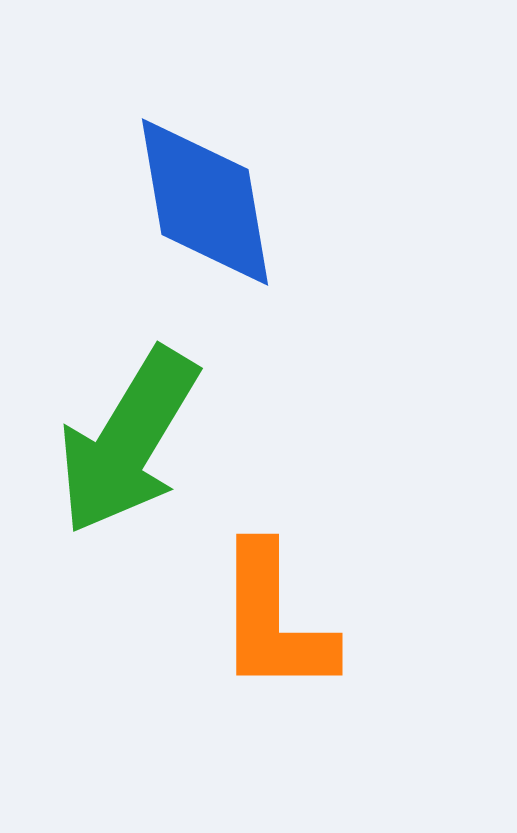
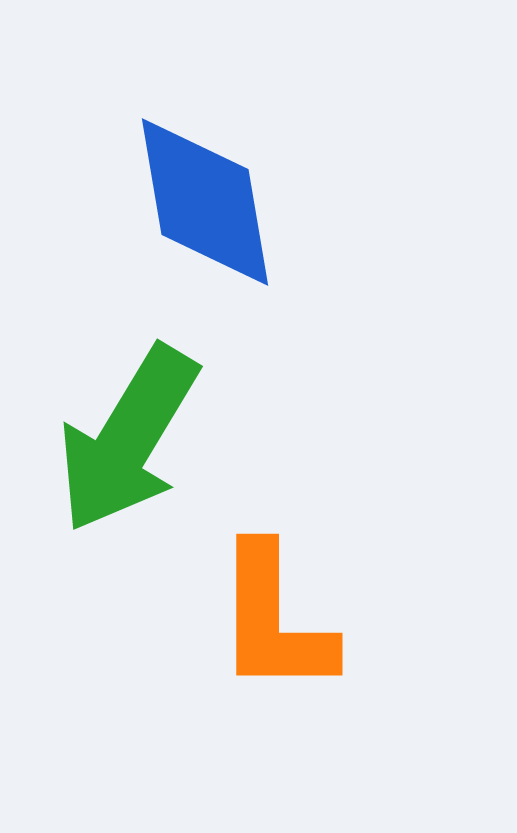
green arrow: moved 2 px up
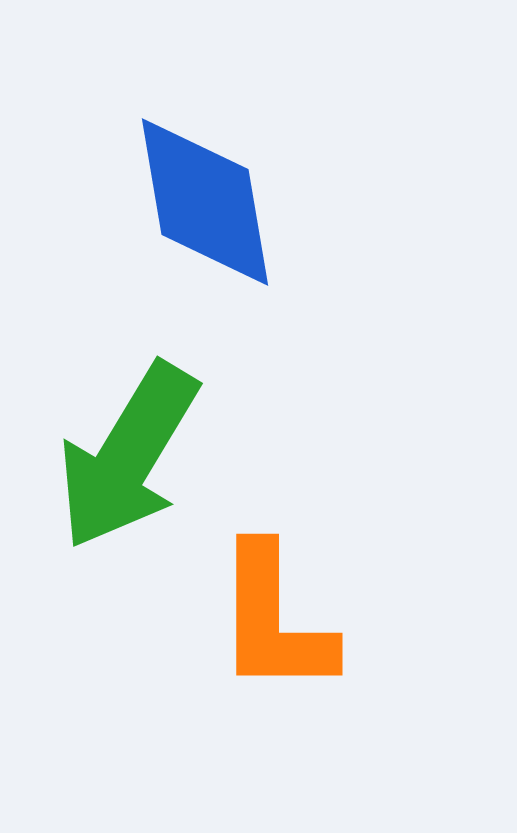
green arrow: moved 17 px down
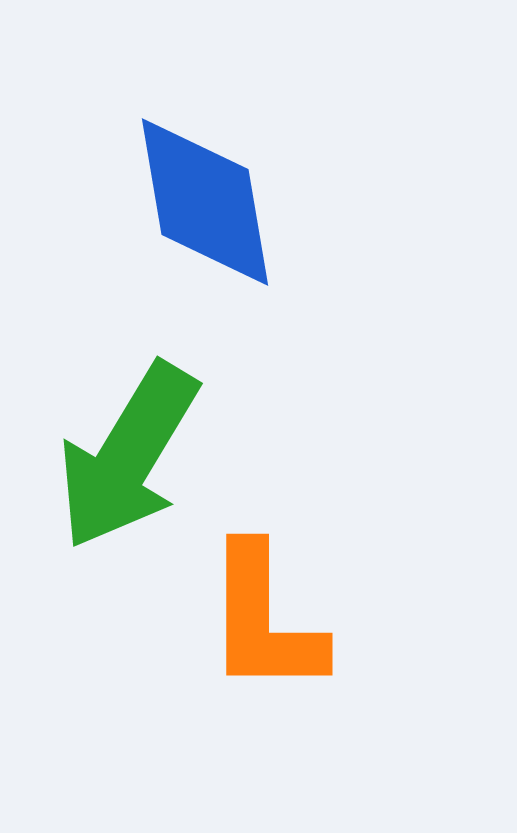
orange L-shape: moved 10 px left
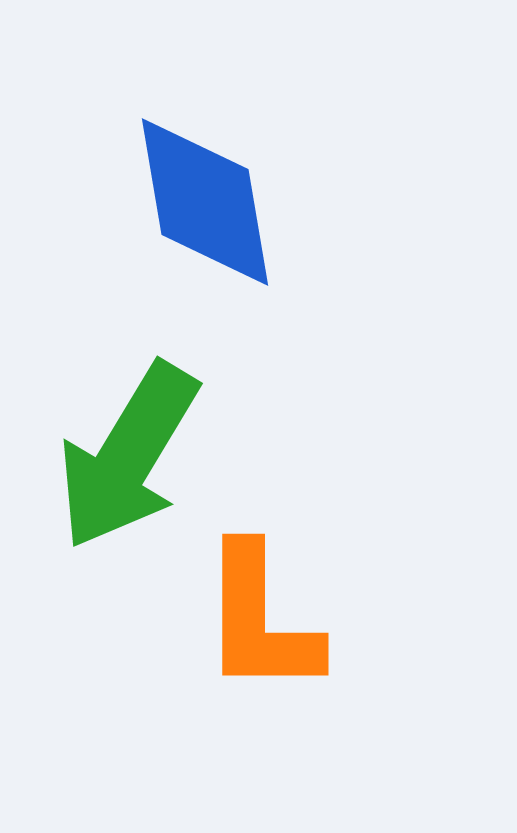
orange L-shape: moved 4 px left
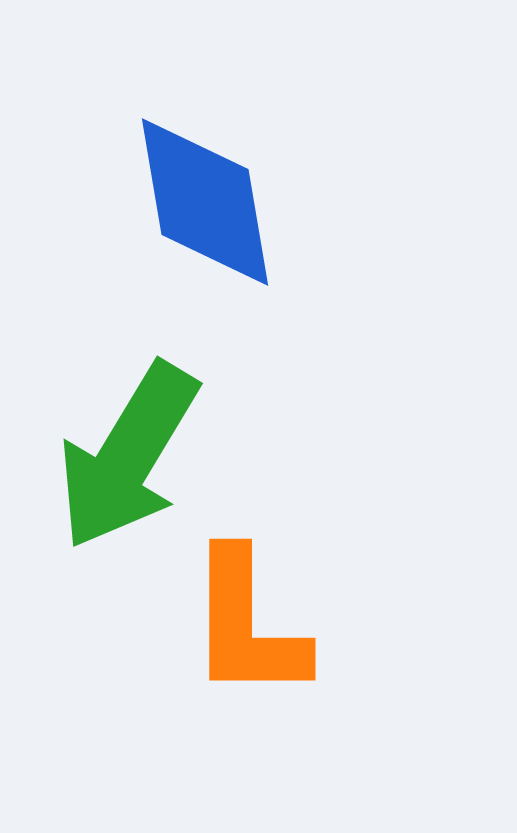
orange L-shape: moved 13 px left, 5 px down
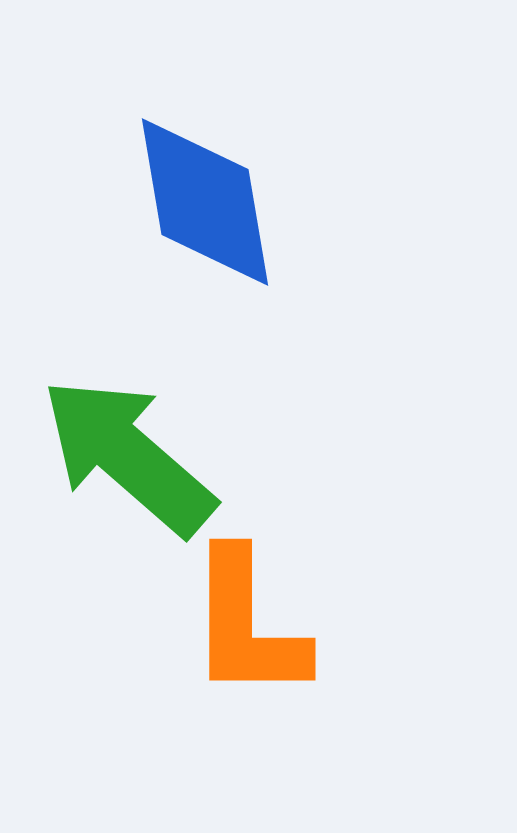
green arrow: rotated 100 degrees clockwise
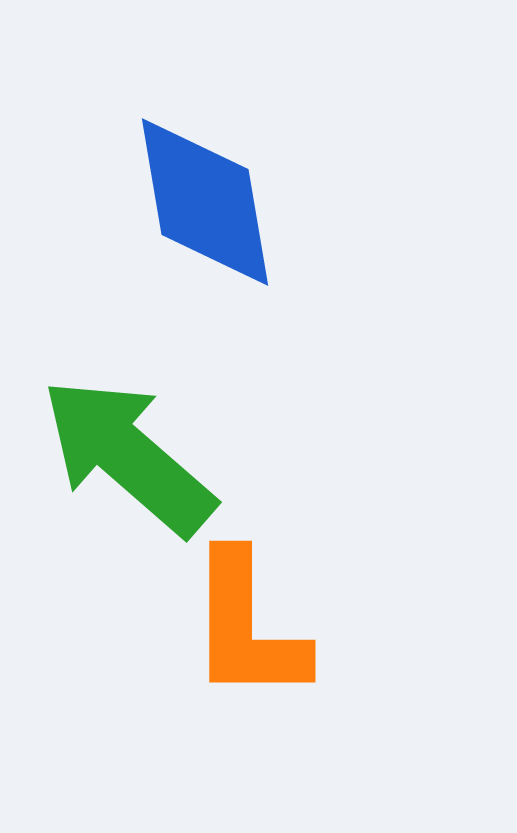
orange L-shape: moved 2 px down
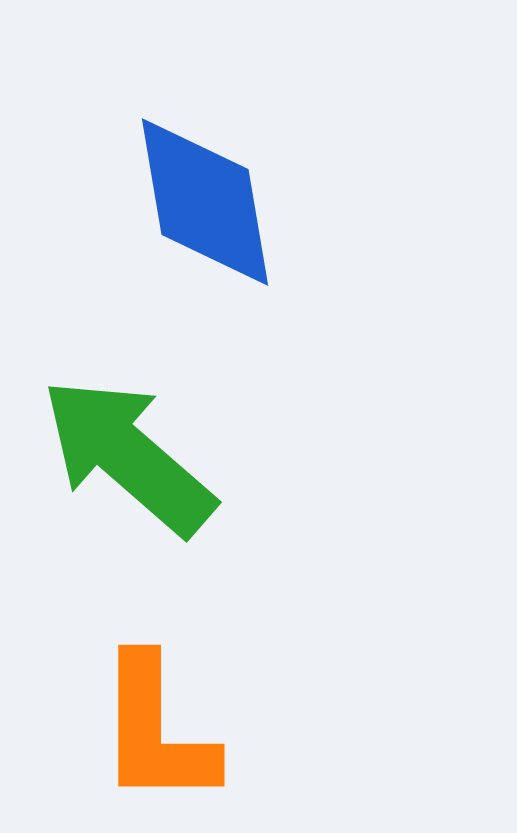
orange L-shape: moved 91 px left, 104 px down
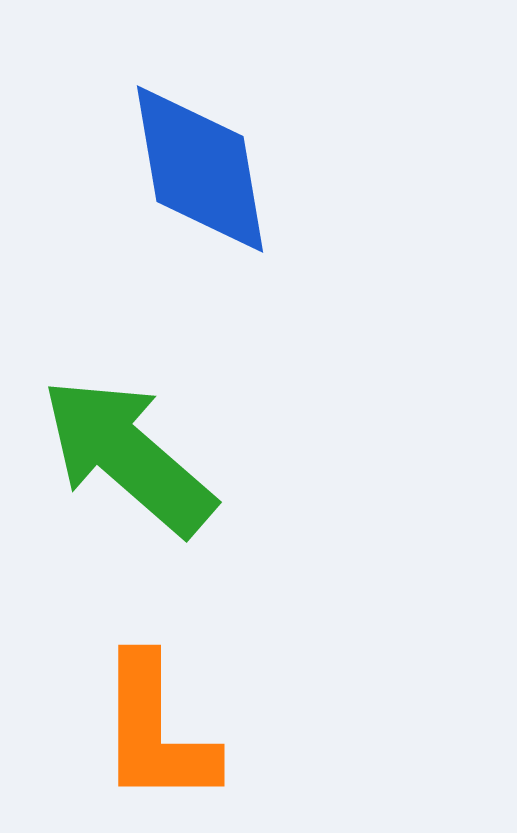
blue diamond: moved 5 px left, 33 px up
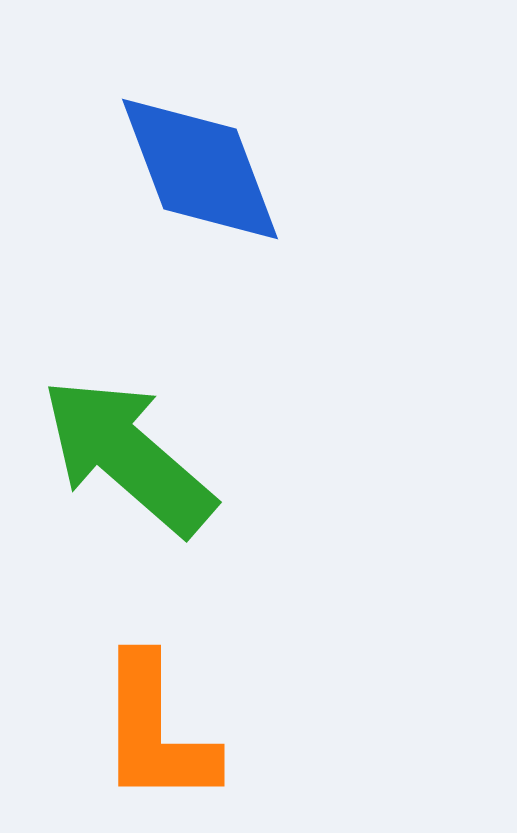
blue diamond: rotated 11 degrees counterclockwise
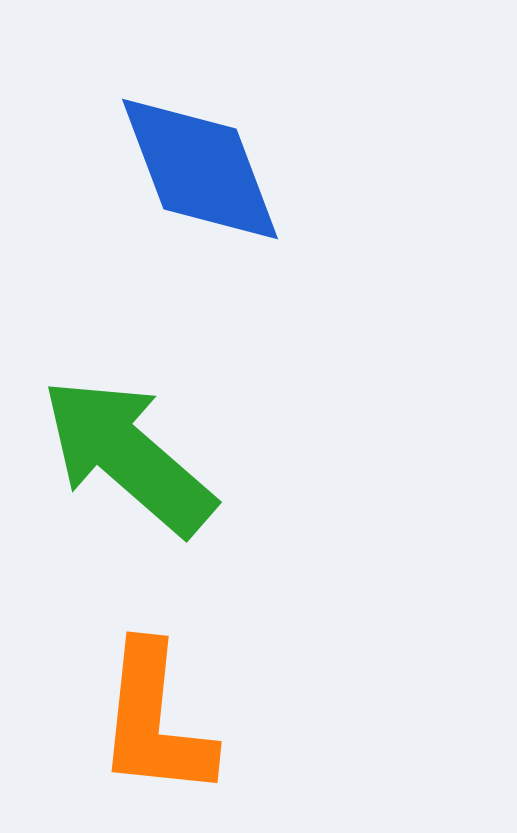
orange L-shape: moved 1 px left, 10 px up; rotated 6 degrees clockwise
